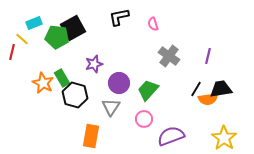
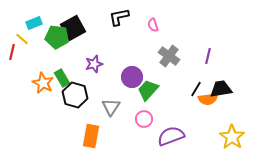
pink semicircle: moved 1 px down
purple circle: moved 13 px right, 6 px up
yellow star: moved 8 px right, 1 px up
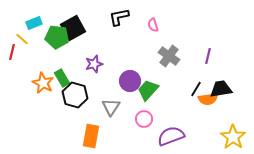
purple circle: moved 2 px left, 4 px down
yellow star: moved 1 px right
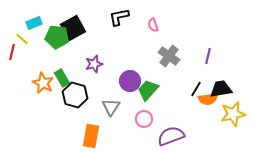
yellow star: moved 23 px up; rotated 25 degrees clockwise
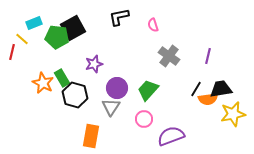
purple circle: moved 13 px left, 7 px down
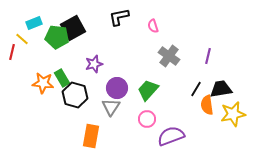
pink semicircle: moved 1 px down
orange star: rotated 20 degrees counterclockwise
orange semicircle: moved 1 px left, 6 px down; rotated 90 degrees clockwise
pink circle: moved 3 px right
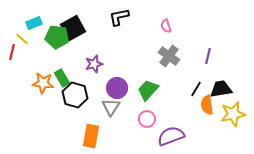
pink semicircle: moved 13 px right
